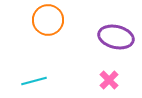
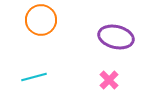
orange circle: moved 7 px left
cyan line: moved 4 px up
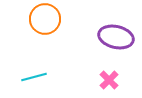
orange circle: moved 4 px right, 1 px up
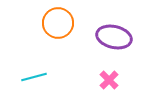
orange circle: moved 13 px right, 4 px down
purple ellipse: moved 2 px left
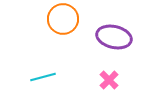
orange circle: moved 5 px right, 4 px up
cyan line: moved 9 px right
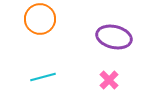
orange circle: moved 23 px left
